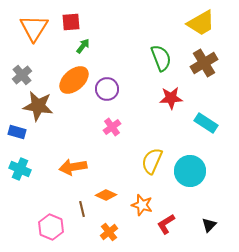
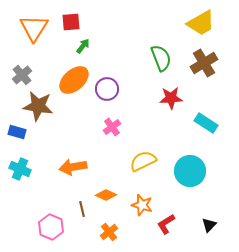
yellow semicircle: moved 9 px left; rotated 40 degrees clockwise
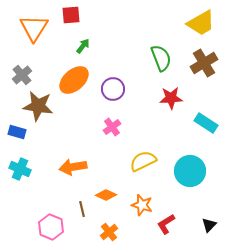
red square: moved 7 px up
purple circle: moved 6 px right
